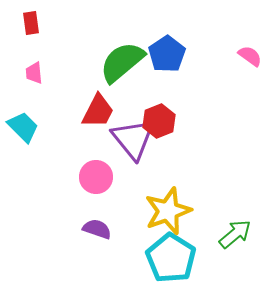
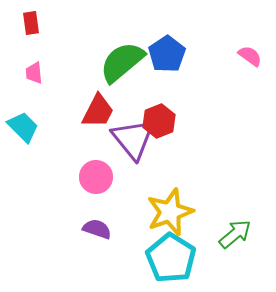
yellow star: moved 2 px right, 1 px down
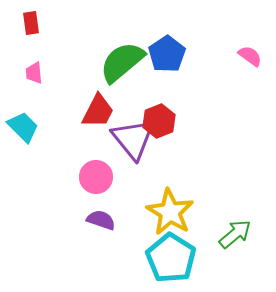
yellow star: rotated 21 degrees counterclockwise
purple semicircle: moved 4 px right, 9 px up
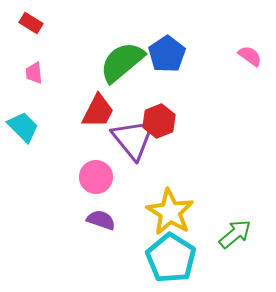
red rectangle: rotated 50 degrees counterclockwise
